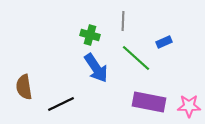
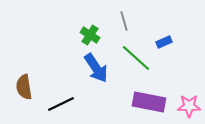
gray line: moved 1 px right; rotated 18 degrees counterclockwise
green cross: rotated 18 degrees clockwise
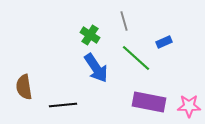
black line: moved 2 px right, 1 px down; rotated 20 degrees clockwise
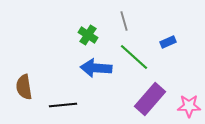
green cross: moved 2 px left
blue rectangle: moved 4 px right
green line: moved 2 px left, 1 px up
blue arrow: rotated 128 degrees clockwise
purple rectangle: moved 1 px right, 3 px up; rotated 60 degrees counterclockwise
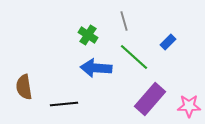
blue rectangle: rotated 21 degrees counterclockwise
black line: moved 1 px right, 1 px up
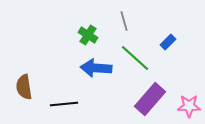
green line: moved 1 px right, 1 px down
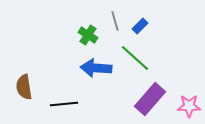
gray line: moved 9 px left
blue rectangle: moved 28 px left, 16 px up
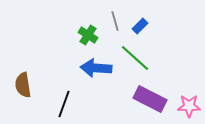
brown semicircle: moved 1 px left, 2 px up
purple rectangle: rotated 76 degrees clockwise
black line: rotated 64 degrees counterclockwise
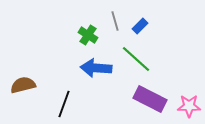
green line: moved 1 px right, 1 px down
brown semicircle: rotated 85 degrees clockwise
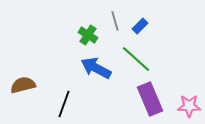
blue arrow: rotated 24 degrees clockwise
purple rectangle: rotated 40 degrees clockwise
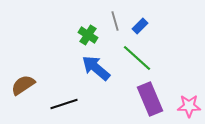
green line: moved 1 px right, 1 px up
blue arrow: rotated 12 degrees clockwise
brown semicircle: rotated 20 degrees counterclockwise
black line: rotated 52 degrees clockwise
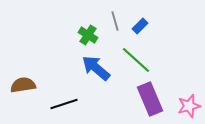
green line: moved 1 px left, 2 px down
brown semicircle: rotated 25 degrees clockwise
pink star: rotated 15 degrees counterclockwise
